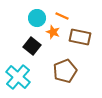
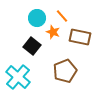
orange line: rotated 24 degrees clockwise
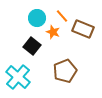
brown rectangle: moved 3 px right, 8 px up; rotated 10 degrees clockwise
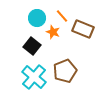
cyan cross: moved 16 px right
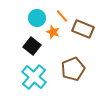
brown pentagon: moved 8 px right, 2 px up
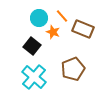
cyan circle: moved 2 px right
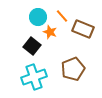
cyan circle: moved 1 px left, 1 px up
orange star: moved 3 px left
cyan cross: rotated 30 degrees clockwise
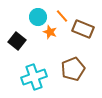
black square: moved 15 px left, 5 px up
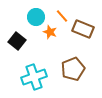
cyan circle: moved 2 px left
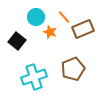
orange line: moved 2 px right, 1 px down
brown rectangle: rotated 45 degrees counterclockwise
